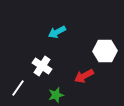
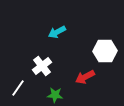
white cross: rotated 18 degrees clockwise
red arrow: moved 1 px right, 1 px down
green star: moved 1 px left; rotated 21 degrees clockwise
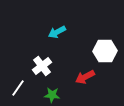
green star: moved 3 px left
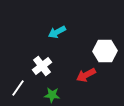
red arrow: moved 1 px right, 2 px up
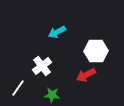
white hexagon: moved 9 px left
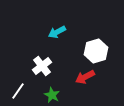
white hexagon: rotated 15 degrees counterclockwise
red arrow: moved 1 px left, 2 px down
white line: moved 3 px down
green star: rotated 21 degrees clockwise
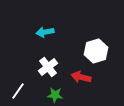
cyan arrow: moved 12 px left; rotated 18 degrees clockwise
white cross: moved 6 px right, 1 px down
red arrow: moved 4 px left; rotated 42 degrees clockwise
green star: moved 3 px right; rotated 21 degrees counterclockwise
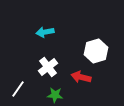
white line: moved 2 px up
